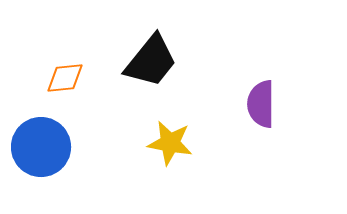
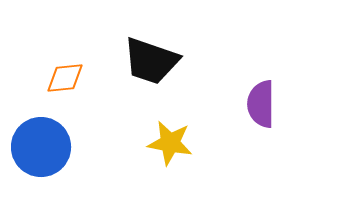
black trapezoid: rotated 70 degrees clockwise
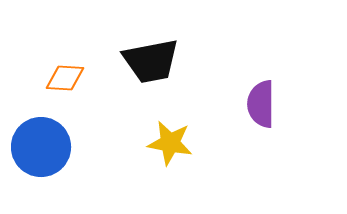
black trapezoid: rotated 30 degrees counterclockwise
orange diamond: rotated 9 degrees clockwise
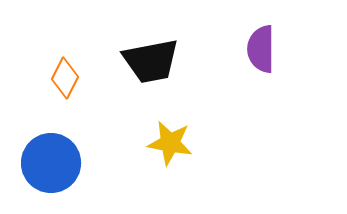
orange diamond: rotated 66 degrees counterclockwise
purple semicircle: moved 55 px up
blue circle: moved 10 px right, 16 px down
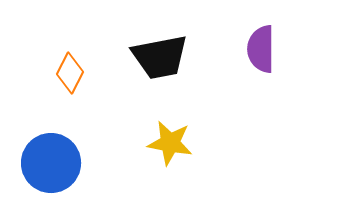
black trapezoid: moved 9 px right, 4 px up
orange diamond: moved 5 px right, 5 px up
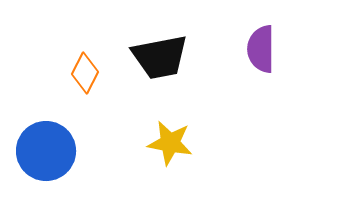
orange diamond: moved 15 px right
blue circle: moved 5 px left, 12 px up
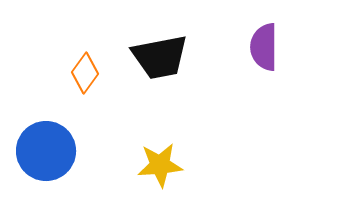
purple semicircle: moved 3 px right, 2 px up
orange diamond: rotated 9 degrees clockwise
yellow star: moved 10 px left, 22 px down; rotated 15 degrees counterclockwise
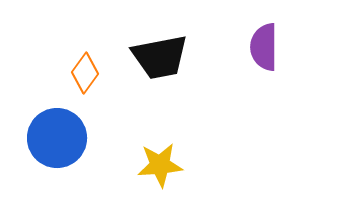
blue circle: moved 11 px right, 13 px up
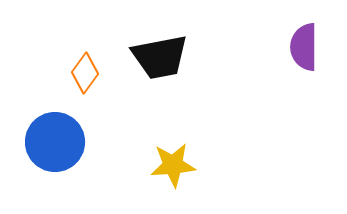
purple semicircle: moved 40 px right
blue circle: moved 2 px left, 4 px down
yellow star: moved 13 px right
